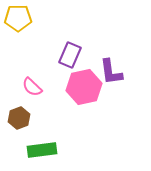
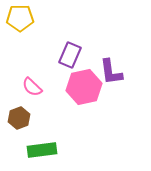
yellow pentagon: moved 2 px right
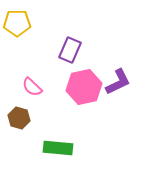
yellow pentagon: moved 3 px left, 5 px down
purple rectangle: moved 5 px up
purple L-shape: moved 7 px right, 10 px down; rotated 108 degrees counterclockwise
brown hexagon: rotated 25 degrees counterclockwise
green rectangle: moved 16 px right, 2 px up; rotated 12 degrees clockwise
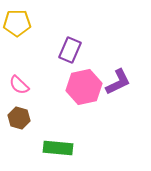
pink semicircle: moved 13 px left, 2 px up
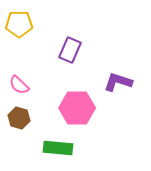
yellow pentagon: moved 2 px right, 1 px down
purple L-shape: rotated 136 degrees counterclockwise
pink hexagon: moved 7 px left, 21 px down; rotated 12 degrees clockwise
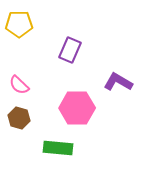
purple L-shape: rotated 12 degrees clockwise
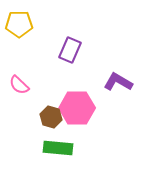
brown hexagon: moved 32 px right, 1 px up
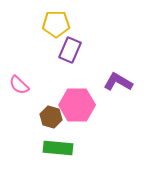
yellow pentagon: moved 37 px right
pink hexagon: moved 3 px up
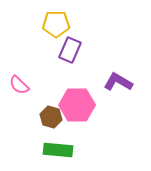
green rectangle: moved 2 px down
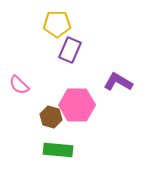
yellow pentagon: moved 1 px right
